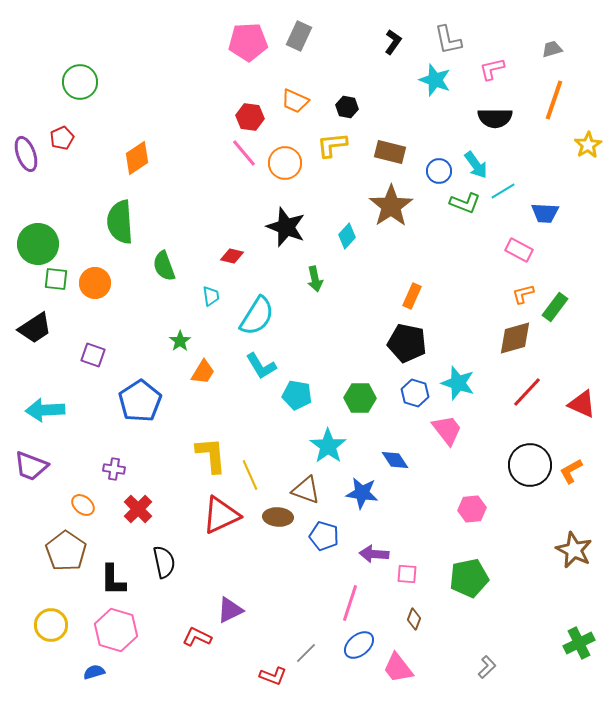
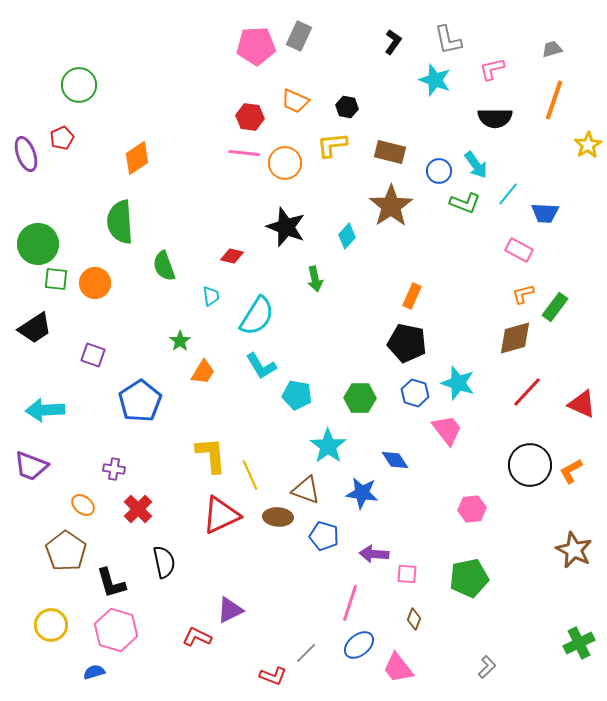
pink pentagon at (248, 42): moved 8 px right, 4 px down
green circle at (80, 82): moved 1 px left, 3 px down
pink line at (244, 153): rotated 44 degrees counterclockwise
cyan line at (503, 191): moved 5 px right, 3 px down; rotated 20 degrees counterclockwise
black L-shape at (113, 580): moved 2 px left, 3 px down; rotated 16 degrees counterclockwise
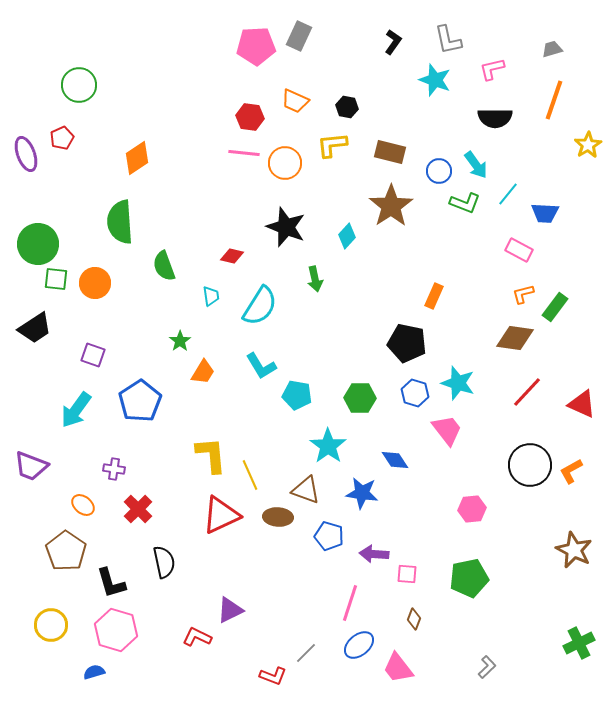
orange rectangle at (412, 296): moved 22 px right
cyan semicircle at (257, 316): moved 3 px right, 10 px up
brown diamond at (515, 338): rotated 24 degrees clockwise
cyan arrow at (45, 410): moved 31 px right; rotated 51 degrees counterclockwise
blue pentagon at (324, 536): moved 5 px right
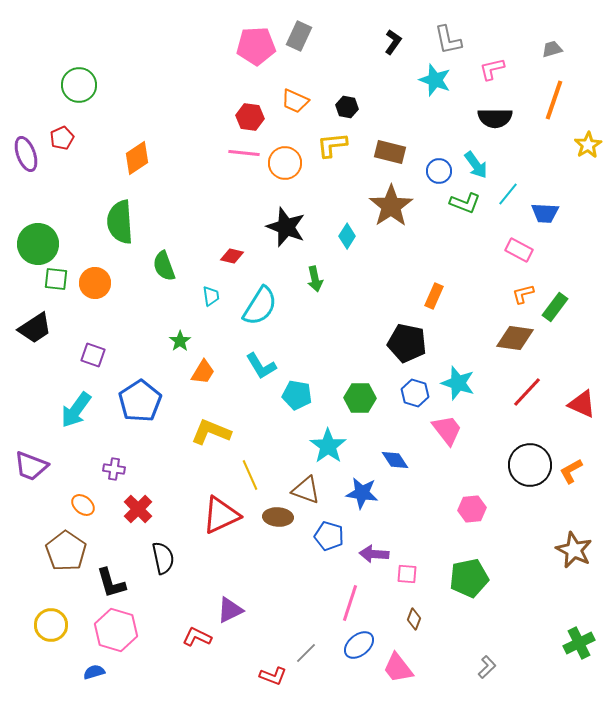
cyan diamond at (347, 236): rotated 10 degrees counterclockwise
yellow L-shape at (211, 455): moved 23 px up; rotated 63 degrees counterclockwise
black semicircle at (164, 562): moved 1 px left, 4 px up
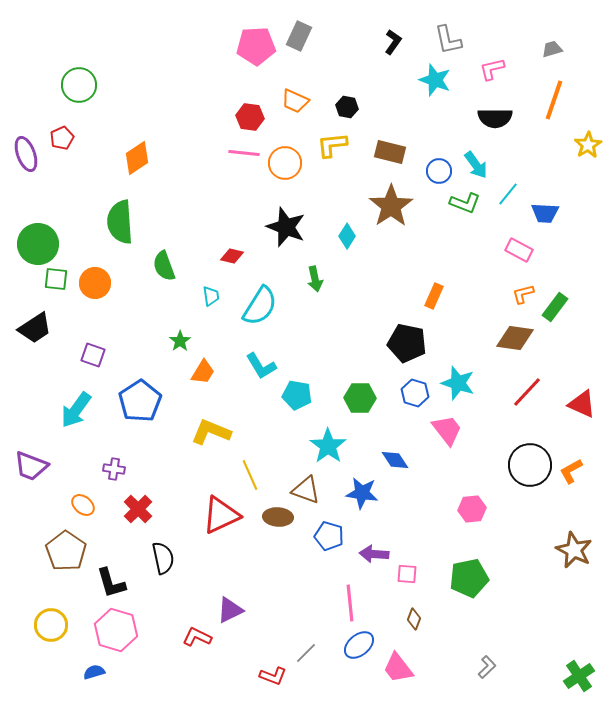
pink line at (350, 603): rotated 24 degrees counterclockwise
green cross at (579, 643): moved 33 px down; rotated 8 degrees counterclockwise
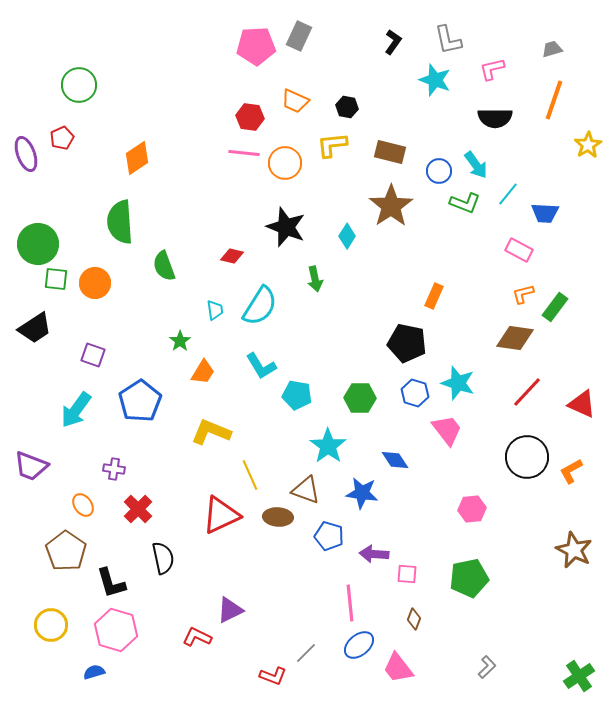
cyan trapezoid at (211, 296): moved 4 px right, 14 px down
black circle at (530, 465): moved 3 px left, 8 px up
orange ellipse at (83, 505): rotated 15 degrees clockwise
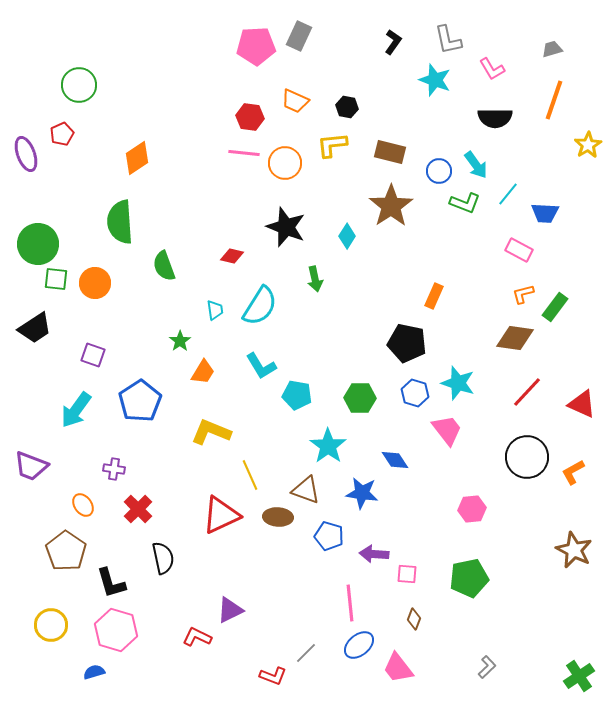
pink L-shape at (492, 69): rotated 108 degrees counterclockwise
red pentagon at (62, 138): moved 4 px up
orange L-shape at (571, 471): moved 2 px right, 1 px down
